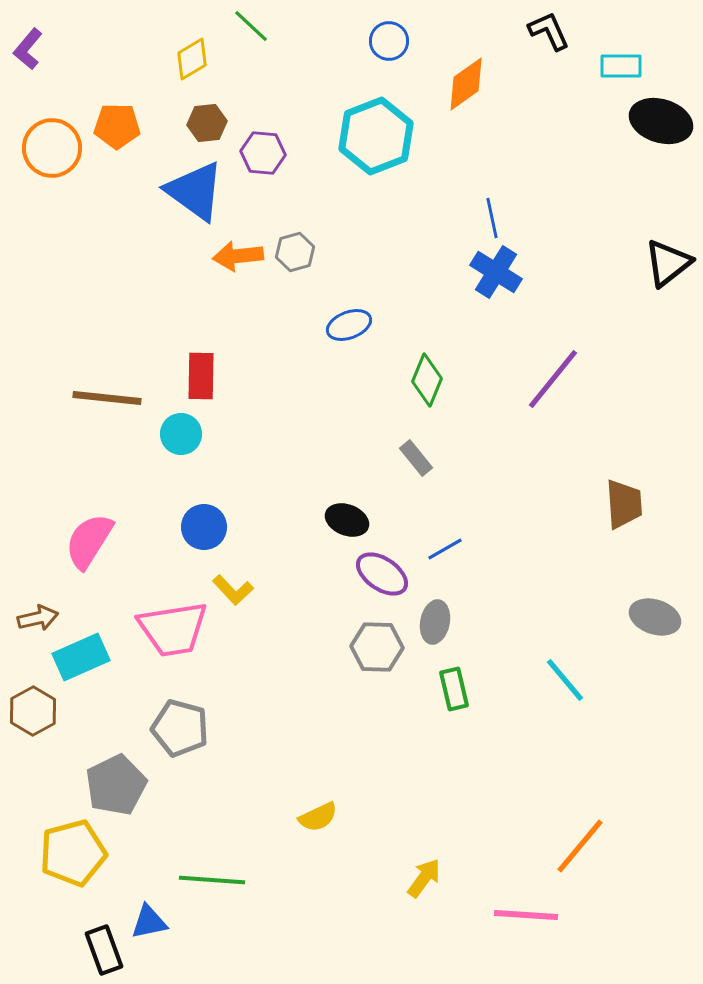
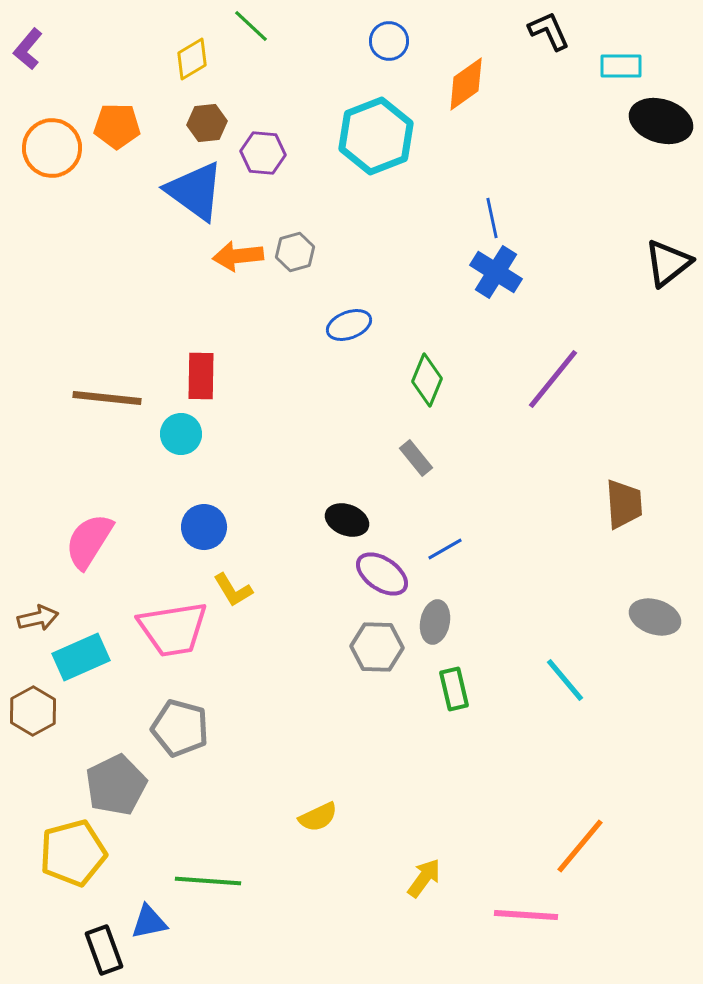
yellow L-shape at (233, 590): rotated 12 degrees clockwise
green line at (212, 880): moved 4 px left, 1 px down
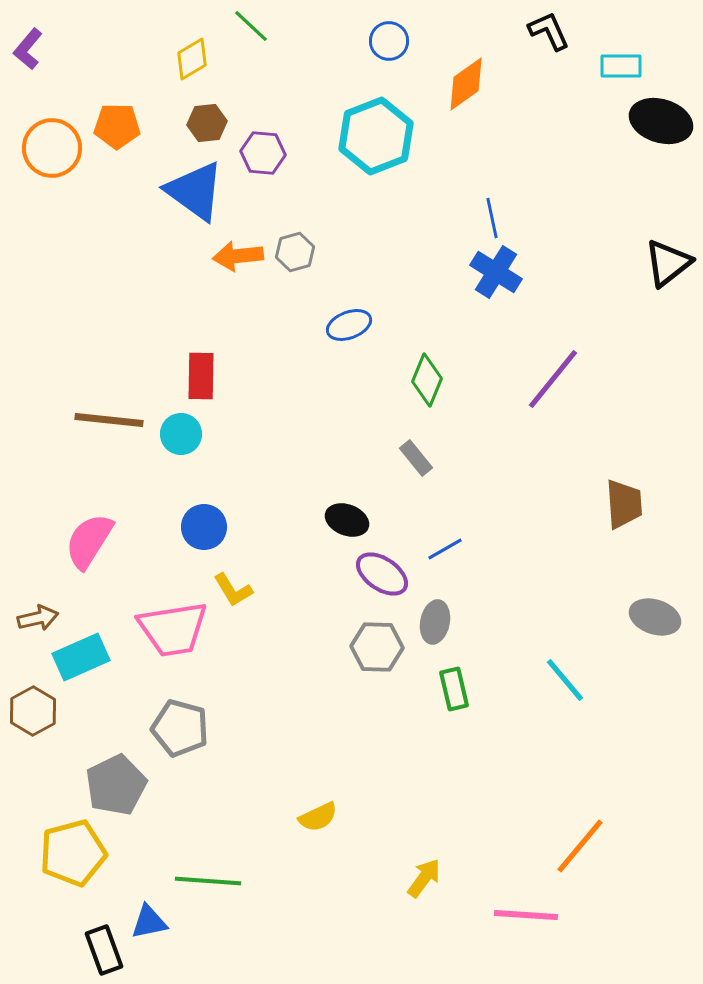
brown line at (107, 398): moved 2 px right, 22 px down
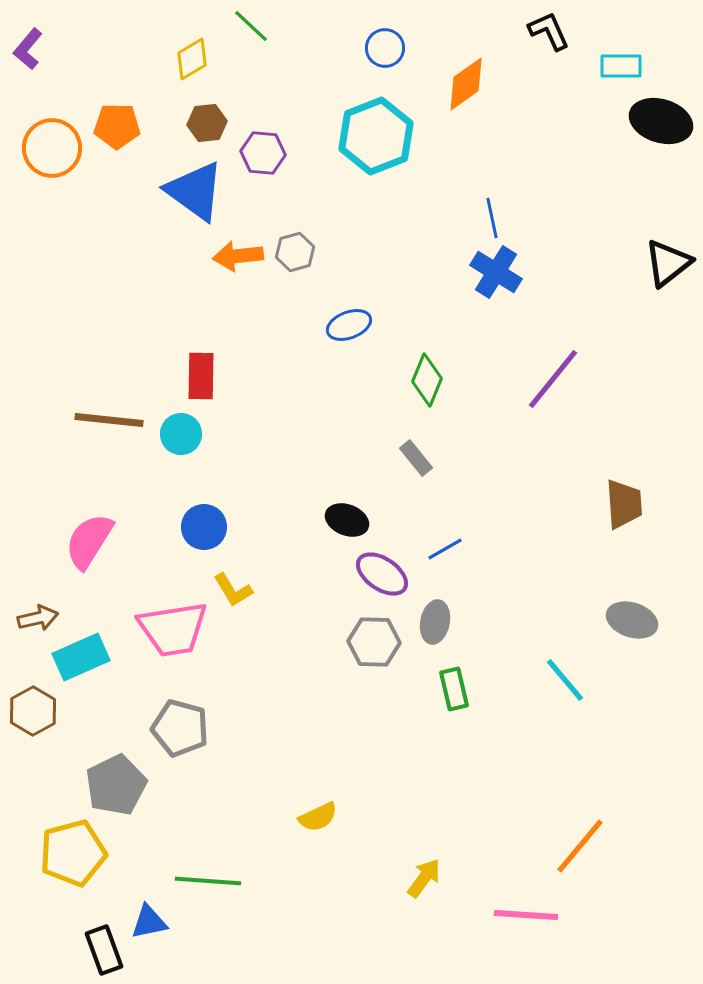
blue circle at (389, 41): moved 4 px left, 7 px down
gray ellipse at (655, 617): moved 23 px left, 3 px down
gray hexagon at (377, 647): moved 3 px left, 5 px up
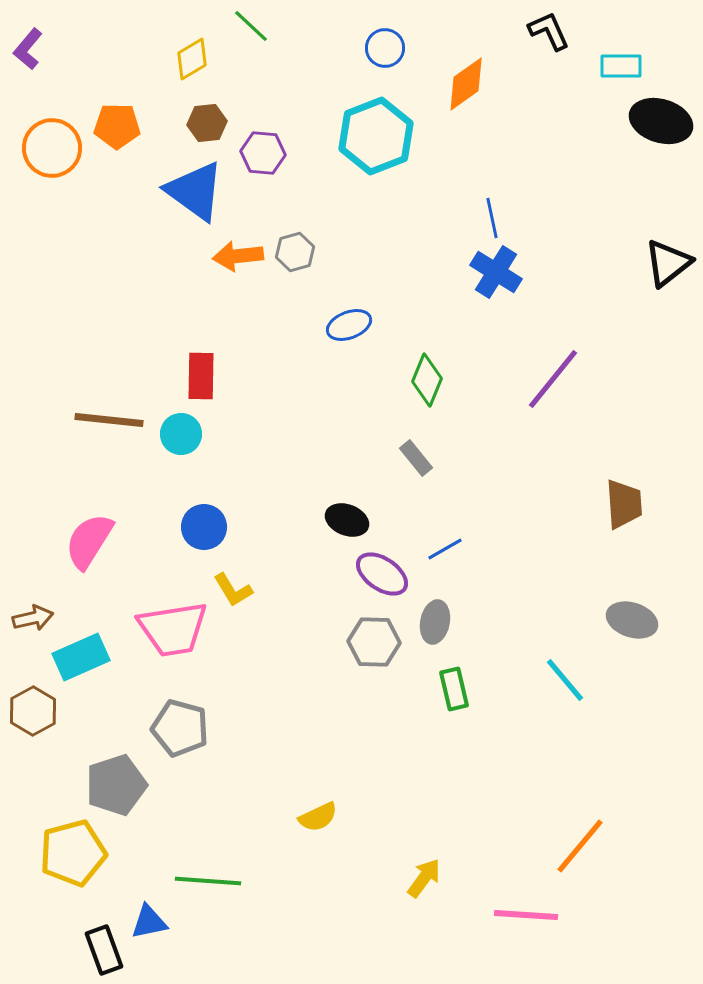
brown arrow at (38, 618): moved 5 px left
gray pentagon at (116, 785): rotated 8 degrees clockwise
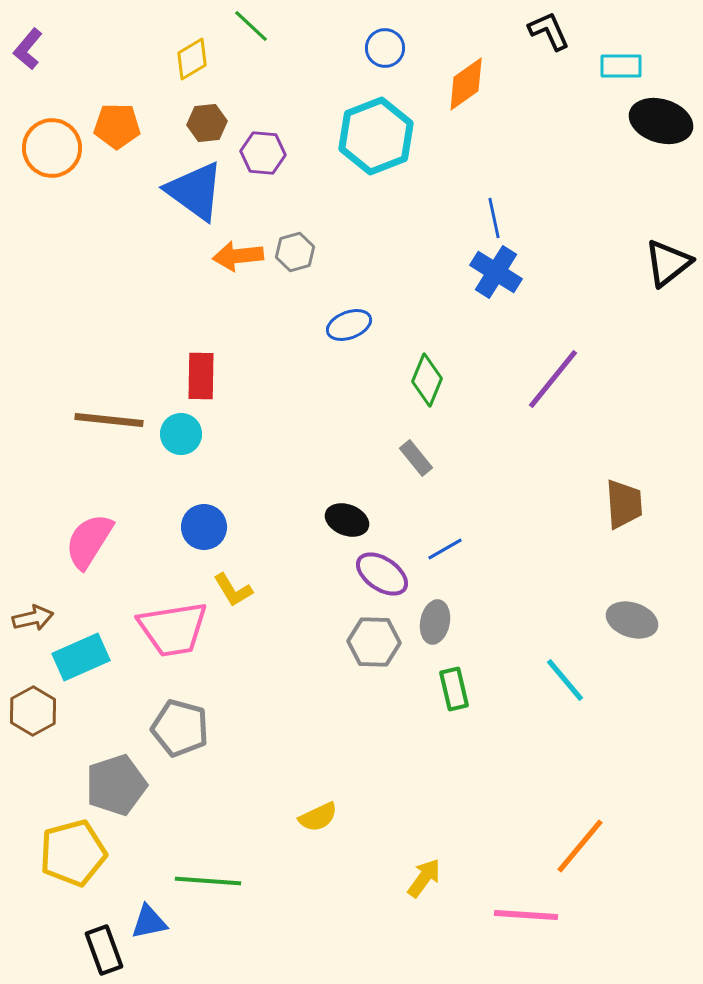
blue line at (492, 218): moved 2 px right
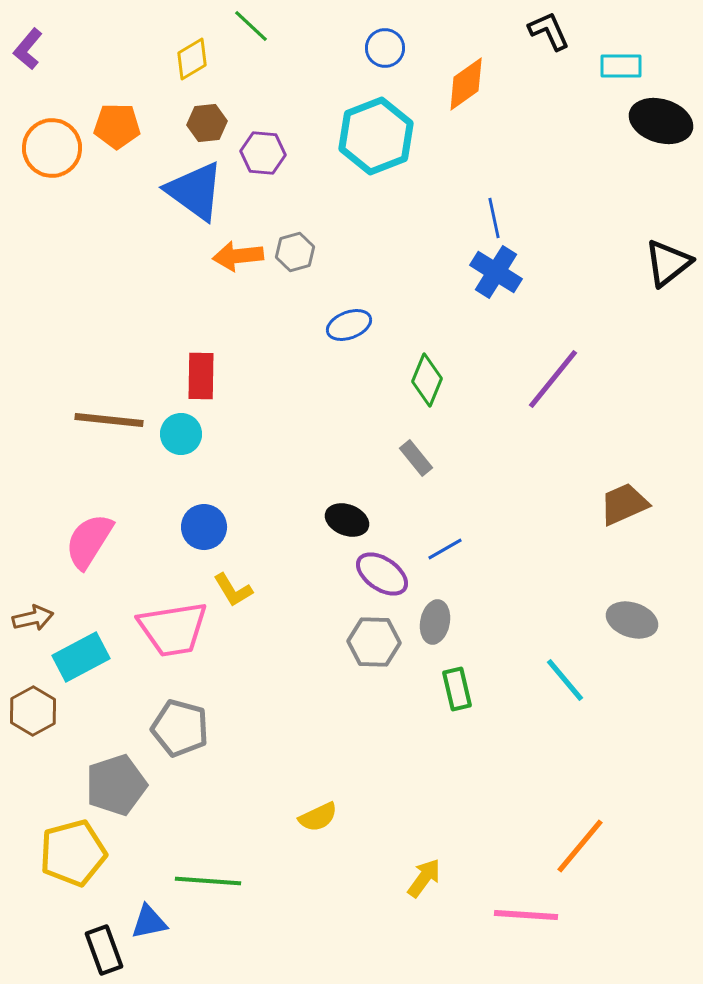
brown trapezoid at (624, 504): rotated 110 degrees counterclockwise
cyan rectangle at (81, 657): rotated 4 degrees counterclockwise
green rectangle at (454, 689): moved 3 px right
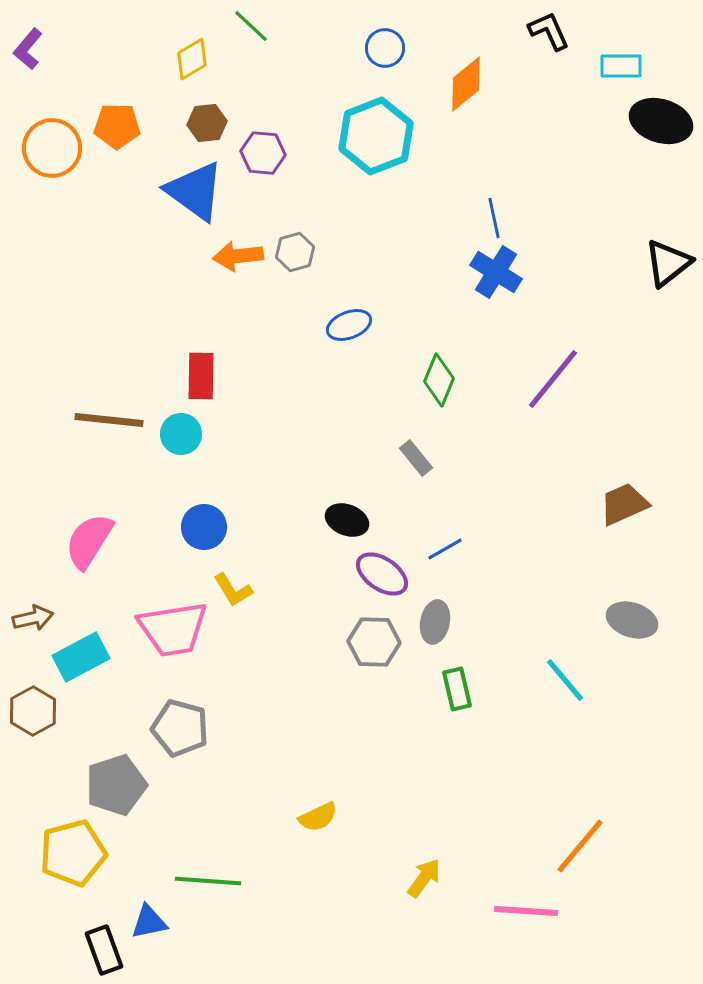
orange diamond at (466, 84): rotated 4 degrees counterclockwise
green diamond at (427, 380): moved 12 px right
pink line at (526, 915): moved 4 px up
